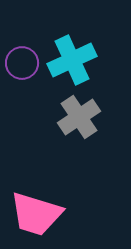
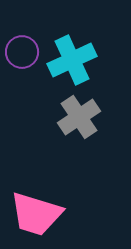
purple circle: moved 11 px up
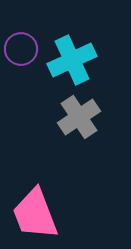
purple circle: moved 1 px left, 3 px up
pink trapezoid: moved 1 px left; rotated 52 degrees clockwise
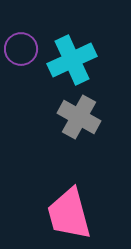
gray cross: rotated 27 degrees counterclockwise
pink trapezoid: moved 34 px right; rotated 6 degrees clockwise
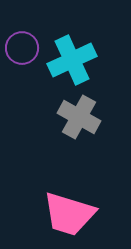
purple circle: moved 1 px right, 1 px up
pink trapezoid: rotated 58 degrees counterclockwise
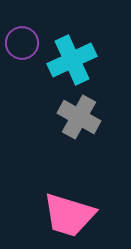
purple circle: moved 5 px up
pink trapezoid: moved 1 px down
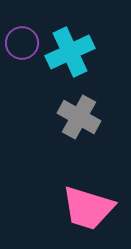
cyan cross: moved 2 px left, 8 px up
pink trapezoid: moved 19 px right, 7 px up
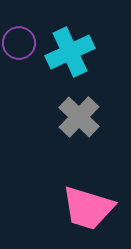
purple circle: moved 3 px left
gray cross: rotated 15 degrees clockwise
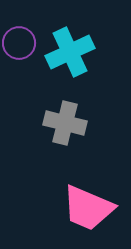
gray cross: moved 14 px left, 6 px down; rotated 30 degrees counterclockwise
pink trapezoid: rotated 6 degrees clockwise
